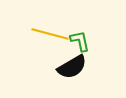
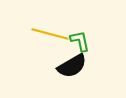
black semicircle: moved 1 px up
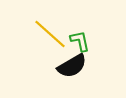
yellow line: rotated 27 degrees clockwise
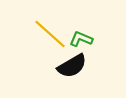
green L-shape: moved 1 px right, 2 px up; rotated 55 degrees counterclockwise
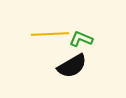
yellow line: rotated 45 degrees counterclockwise
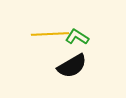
green L-shape: moved 4 px left, 2 px up; rotated 10 degrees clockwise
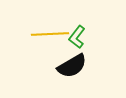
green L-shape: rotated 85 degrees counterclockwise
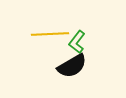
green L-shape: moved 5 px down
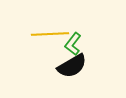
green L-shape: moved 4 px left, 2 px down
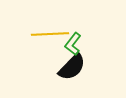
black semicircle: moved 1 px down; rotated 16 degrees counterclockwise
